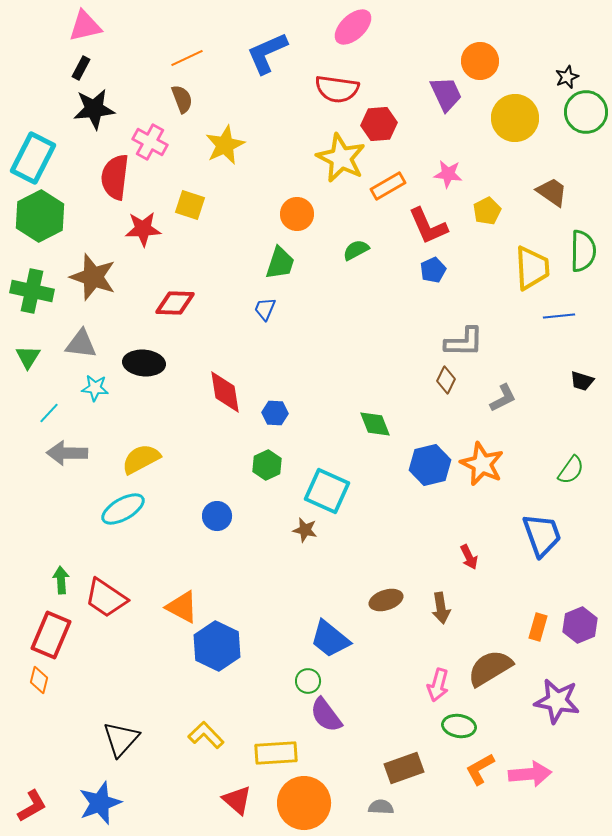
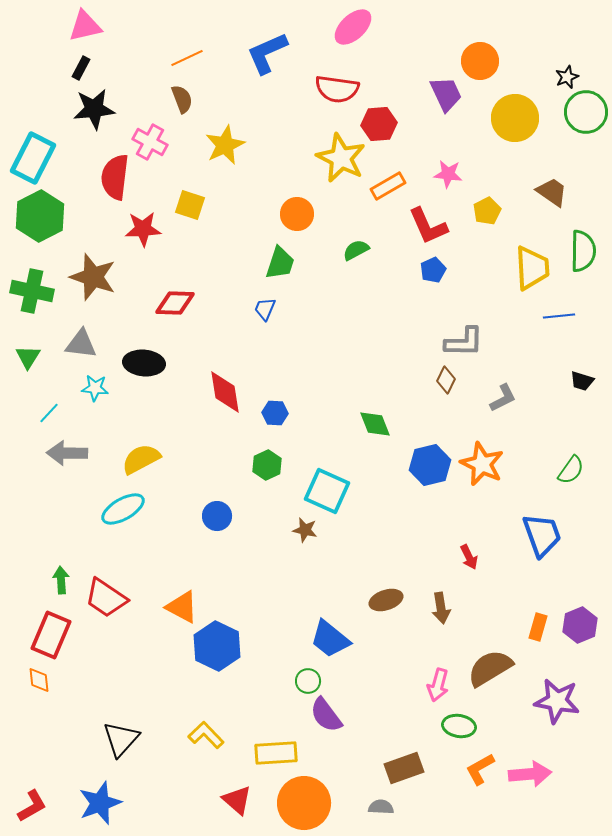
orange diamond at (39, 680): rotated 20 degrees counterclockwise
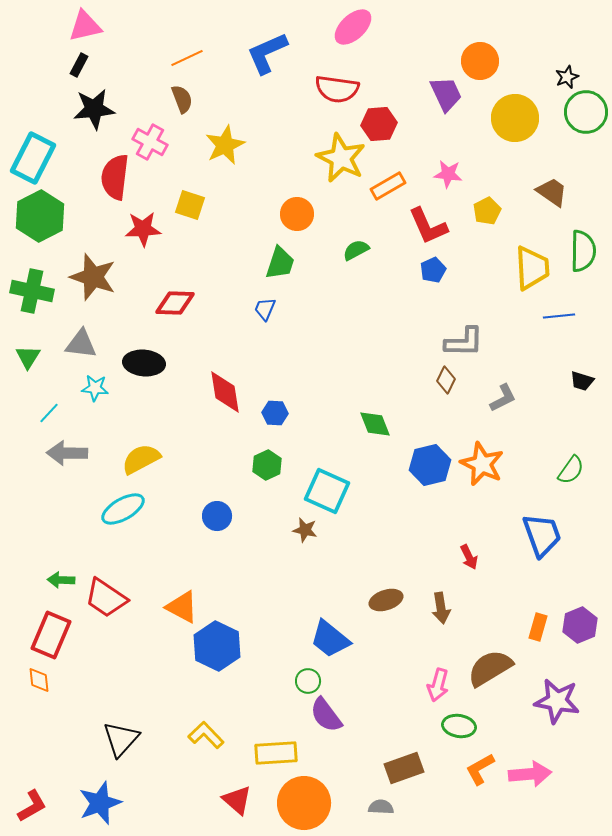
black rectangle at (81, 68): moved 2 px left, 3 px up
green arrow at (61, 580): rotated 84 degrees counterclockwise
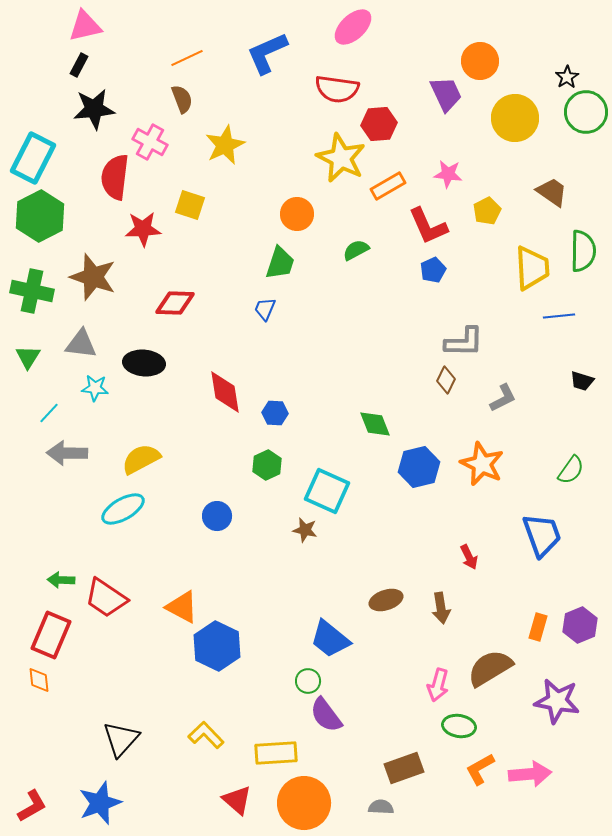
black star at (567, 77): rotated 10 degrees counterclockwise
blue hexagon at (430, 465): moved 11 px left, 2 px down
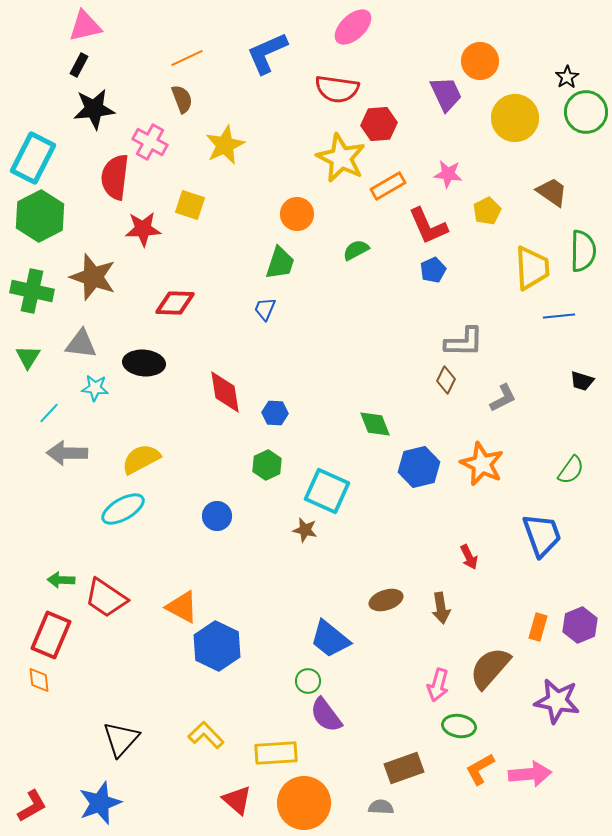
brown semicircle at (490, 668): rotated 18 degrees counterclockwise
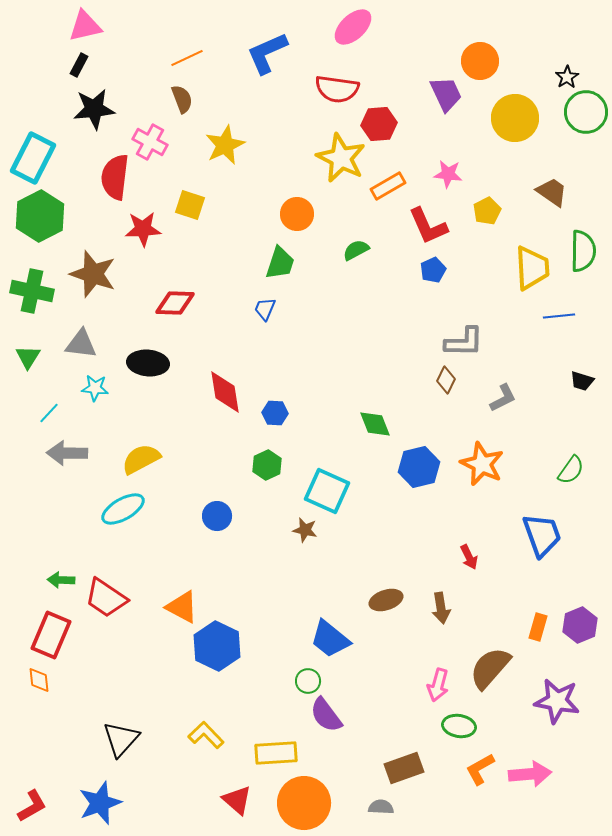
brown star at (93, 277): moved 3 px up
black ellipse at (144, 363): moved 4 px right
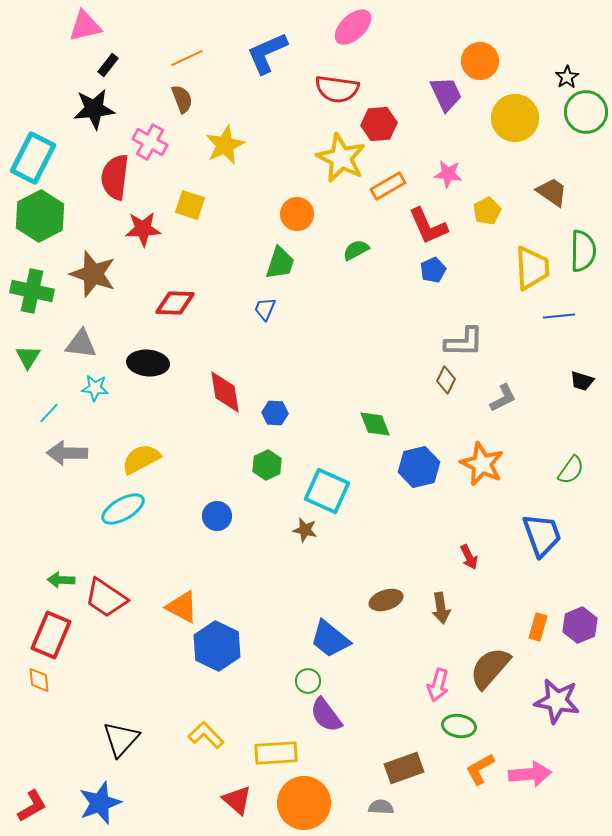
black rectangle at (79, 65): moved 29 px right; rotated 10 degrees clockwise
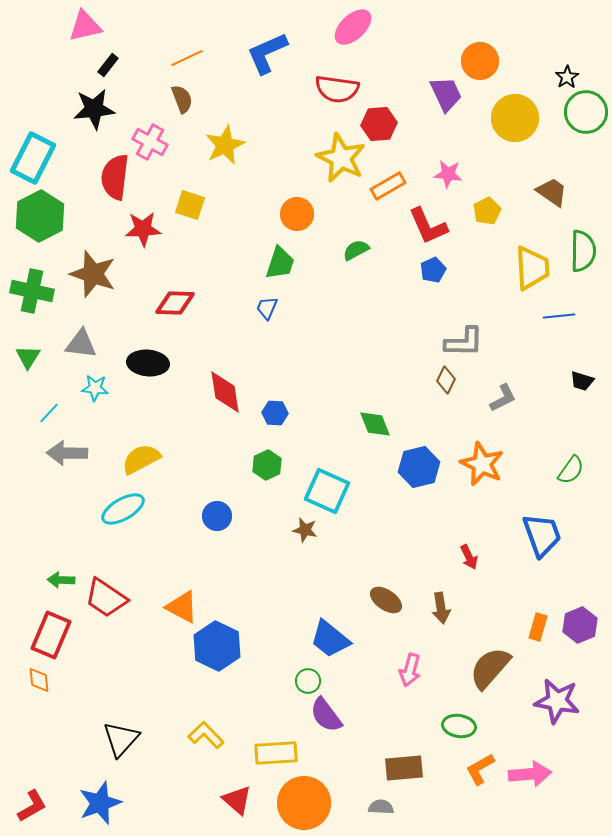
blue trapezoid at (265, 309): moved 2 px right, 1 px up
brown ellipse at (386, 600): rotated 52 degrees clockwise
pink arrow at (438, 685): moved 28 px left, 15 px up
brown rectangle at (404, 768): rotated 15 degrees clockwise
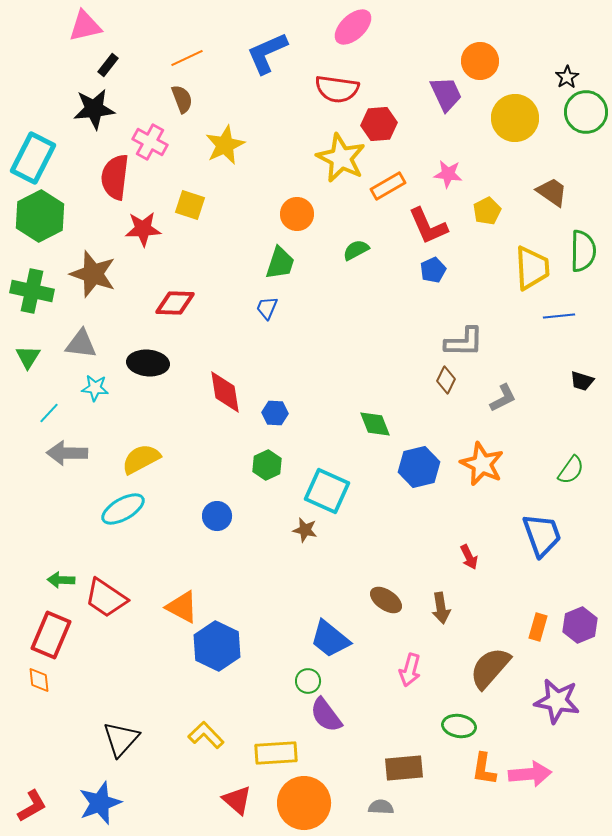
orange L-shape at (480, 769): moved 4 px right; rotated 52 degrees counterclockwise
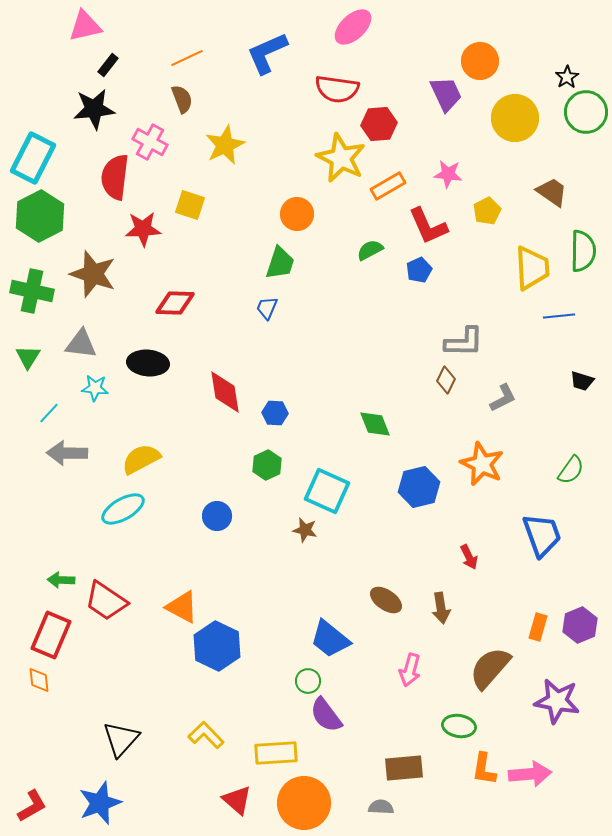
green semicircle at (356, 250): moved 14 px right
blue pentagon at (433, 270): moved 14 px left
blue hexagon at (419, 467): moved 20 px down
red trapezoid at (106, 598): moved 3 px down
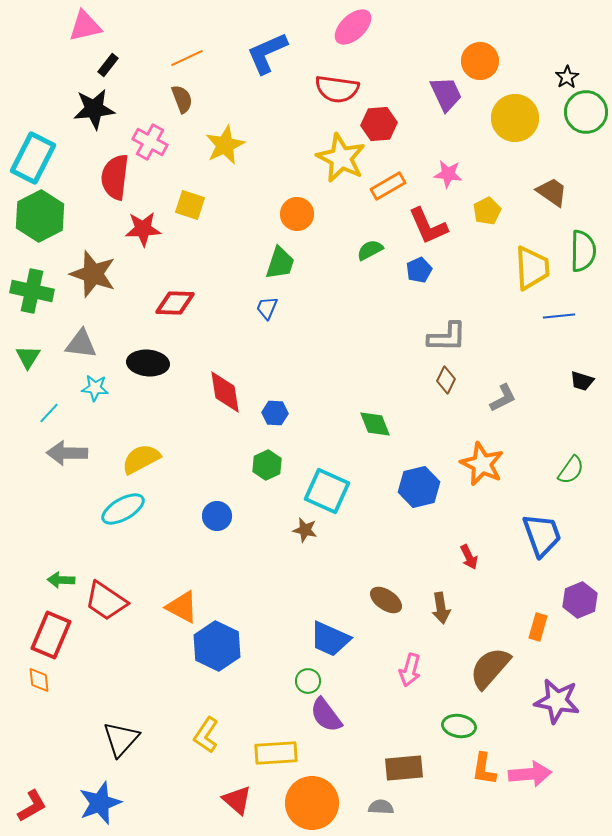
gray L-shape at (464, 342): moved 17 px left, 5 px up
purple hexagon at (580, 625): moved 25 px up
blue trapezoid at (330, 639): rotated 15 degrees counterclockwise
yellow L-shape at (206, 735): rotated 102 degrees counterclockwise
orange circle at (304, 803): moved 8 px right
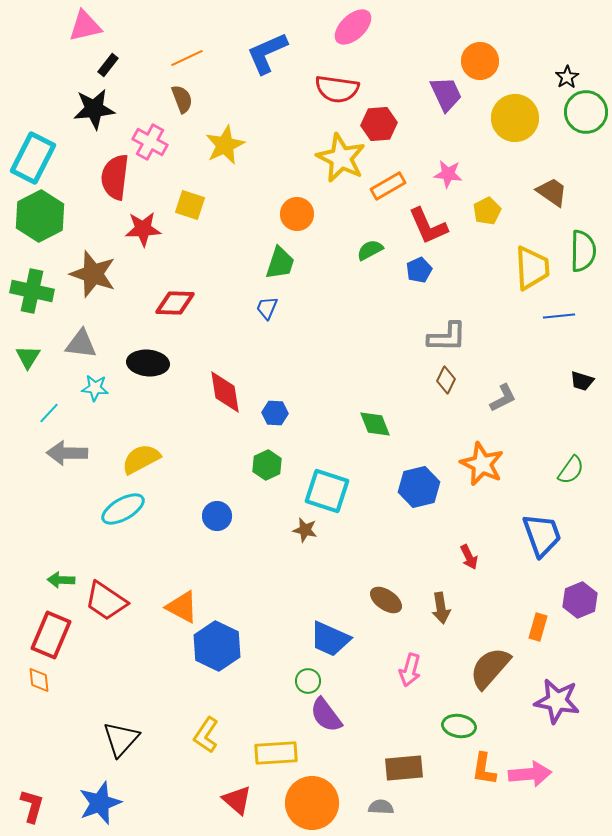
cyan square at (327, 491): rotated 6 degrees counterclockwise
red L-shape at (32, 806): rotated 44 degrees counterclockwise
